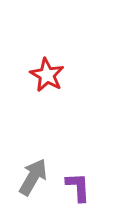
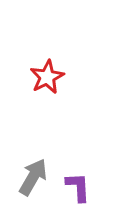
red star: moved 2 px down; rotated 16 degrees clockwise
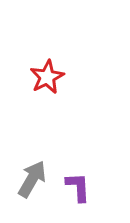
gray arrow: moved 1 px left, 2 px down
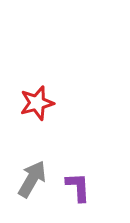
red star: moved 10 px left, 26 px down; rotated 12 degrees clockwise
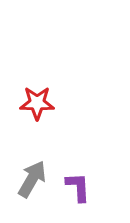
red star: rotated 16 degrees clockwise
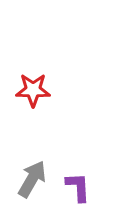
red star: moved 4 px left, 13 px up
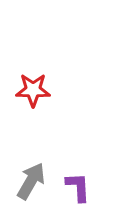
gray arrow: moved 1 px left, 2 px down
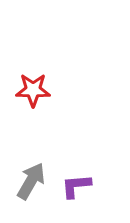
purple L-shape: moved 2 px left, 1 px up; rotated 92 degrees counterclockwise
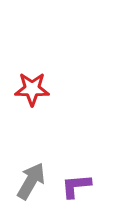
red star: moved 1 px left, 1 px up
